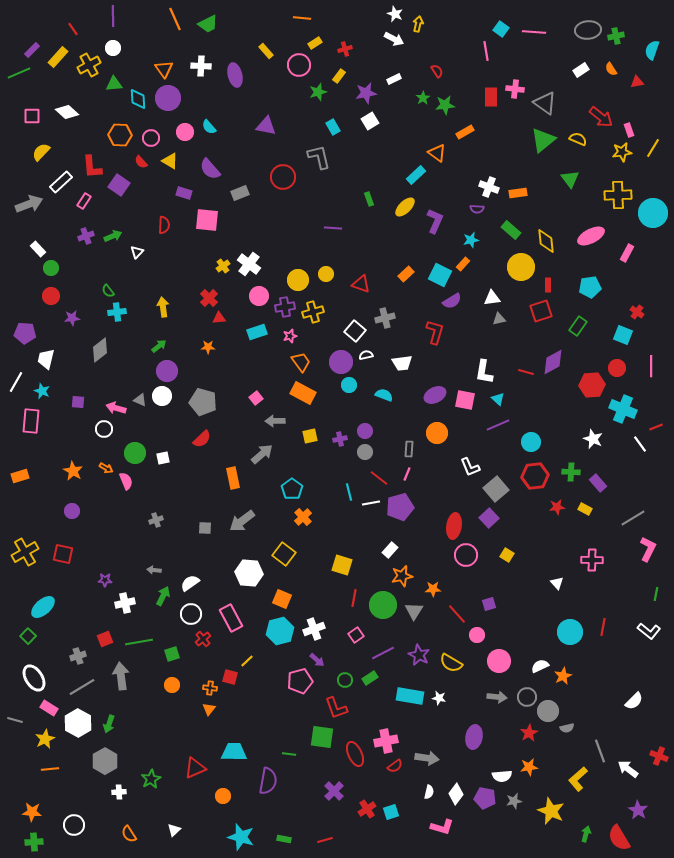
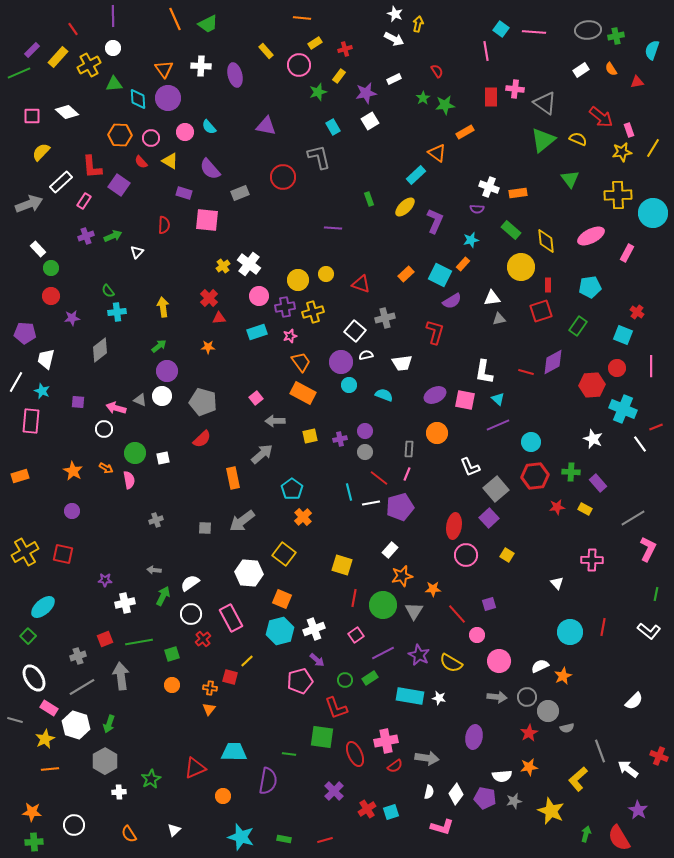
pink semicircle at (126, 481): moved 3 px right, 1 px up; rotated 12 degrees clockwise
white hexagon at (78, 723): moved 2 px left, 2 px down; rotated 12 degrees counterclockwise
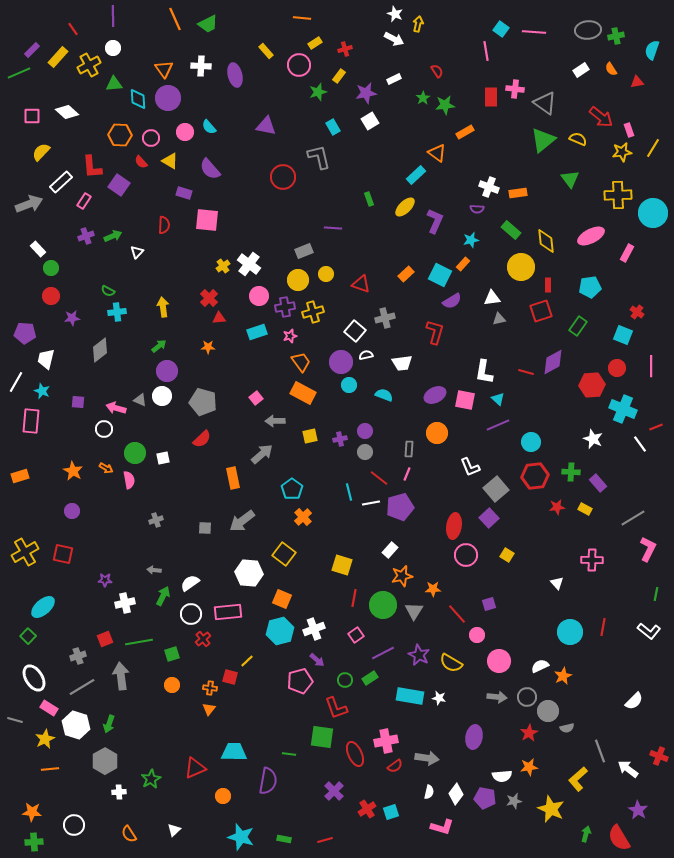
gray rectangle at (240, 193): moved 64 px right, 58 px down
green semicircle at (108, 291): rotated 24 degrees counterclockwise
pink rectangle at (231, 618): moved 3 px left, 6 px up; rotated 68 degrees counterclockwise
yellow star at (551, 811): moved 2 px up
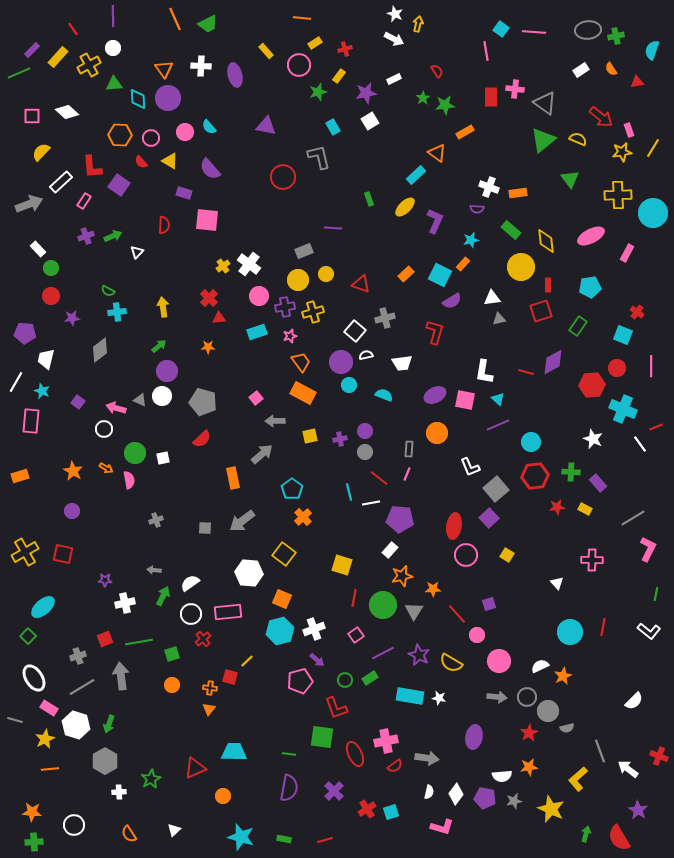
purple square at (78, 402): rotated 32 degrees clockwise
purple pentagon at (400, 507): moved 12 px down; rotated 20 degrees clockwise
purple semicircle at (268, 781): moved 21 px right, 7 px down
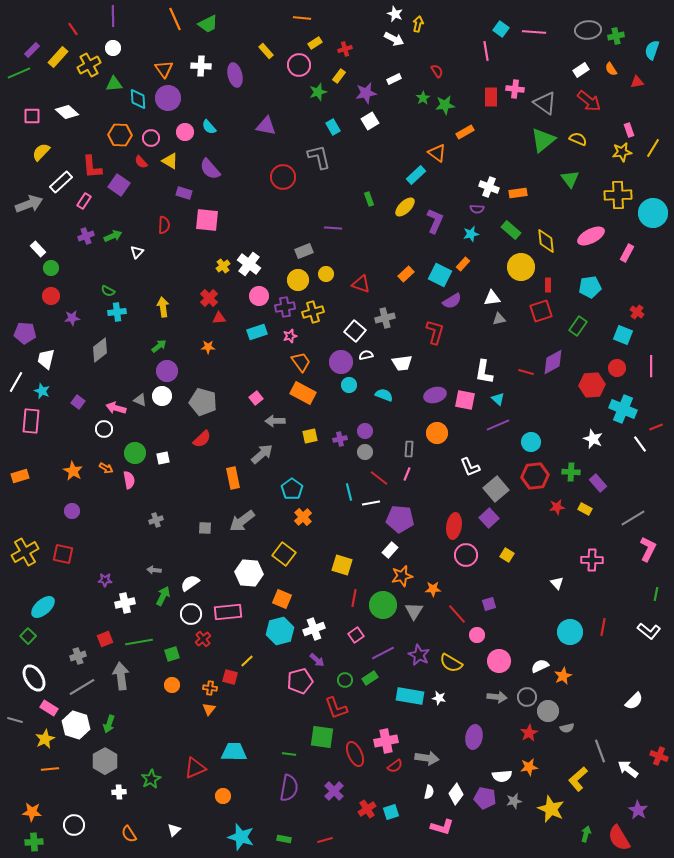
red arrow at (601, 117): moved 12 px left, 16 px up
cyan star at (471, 240): moved 6 px up
purple ellipse at (435, 395): rotated 10 degrees clockwise
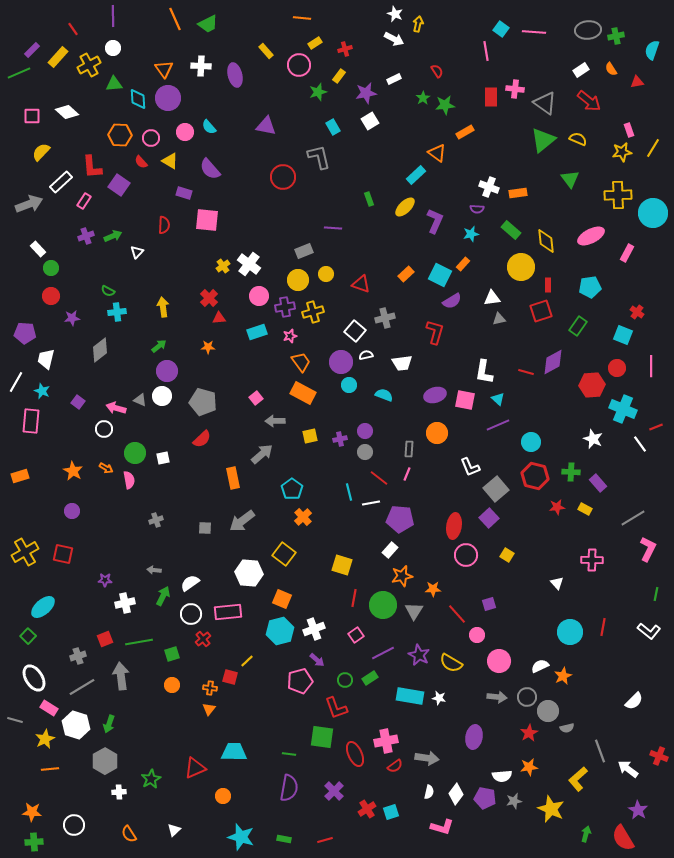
red hexagon at (535, 476): rotated 20 degrees clockwise
red semicircle at (619, 838): moved 4 px right
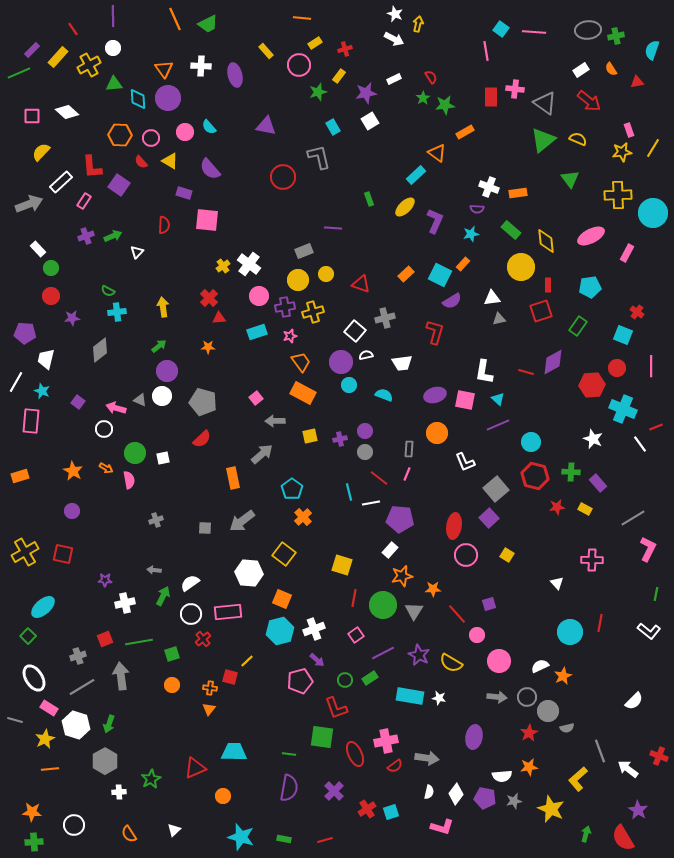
red semicircle at (437, 71): moved 6 px left, 6 px down
white L-shape at (470, 467): moved 5 px left, 5 px up
red line at (603, 627): moved 3 px left, 4 px up
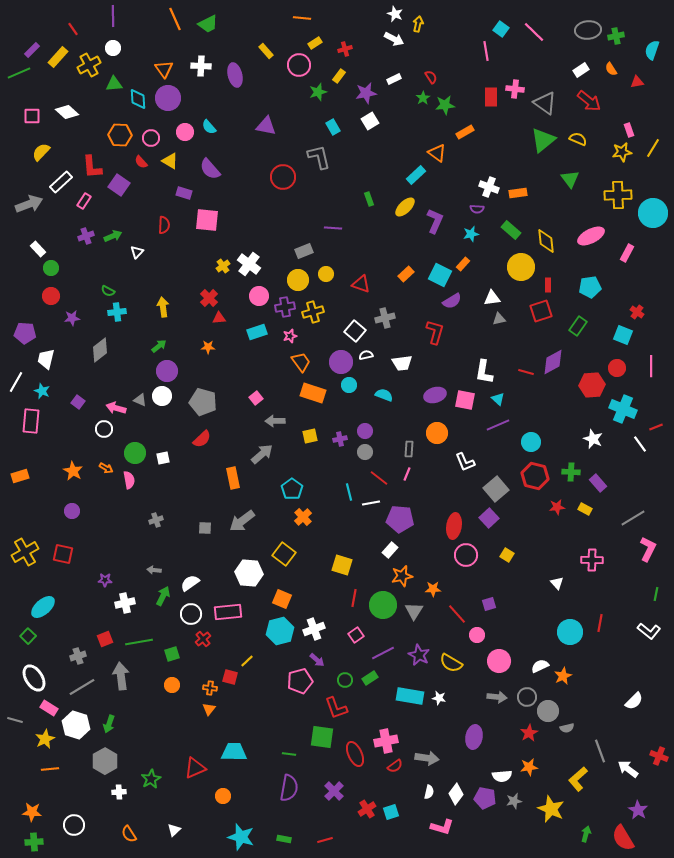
pink line at (534, 32): rotated 40 degrees clockwise
orange rectangle at (303, 393): moved 10 px right; rotated 10 degrees counterclockwise
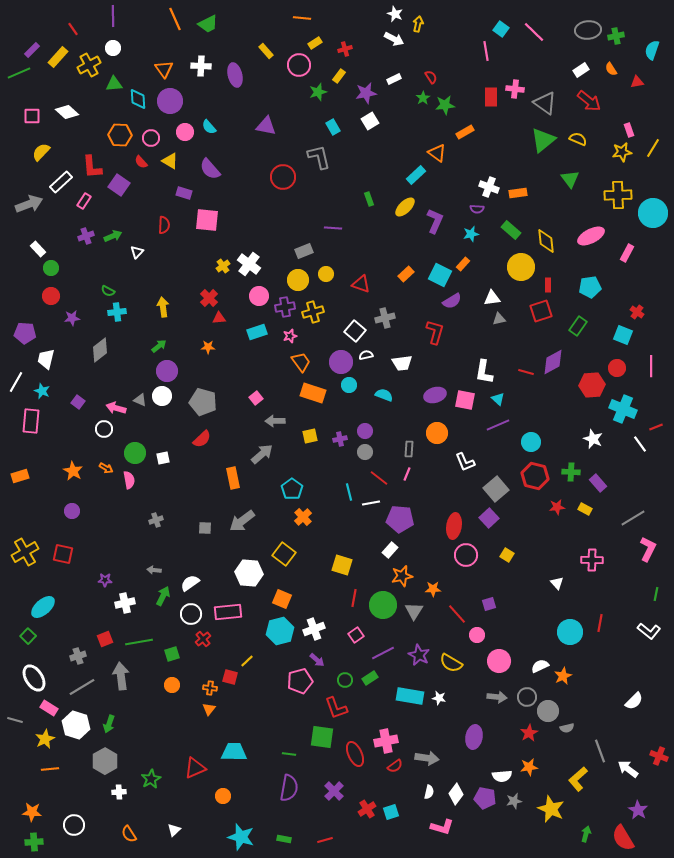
purple circle at (168, 98): moved 2 px right, 3 px down
